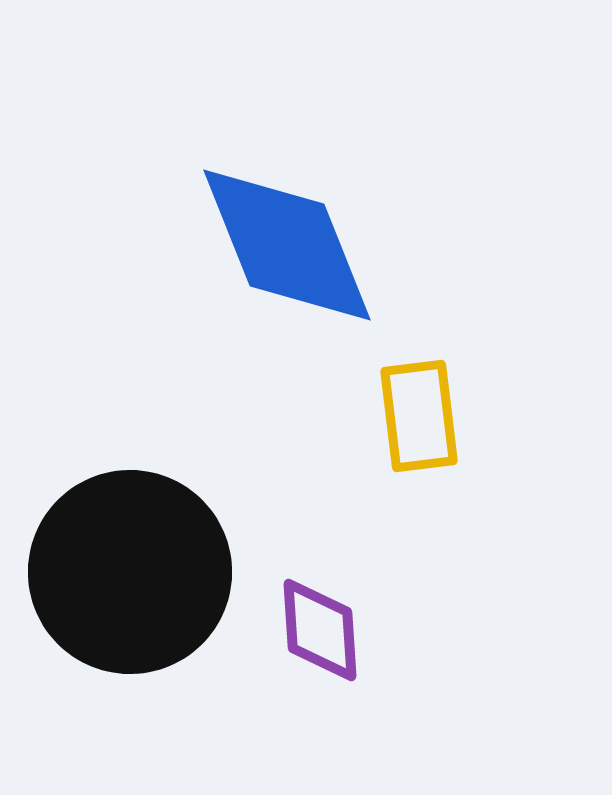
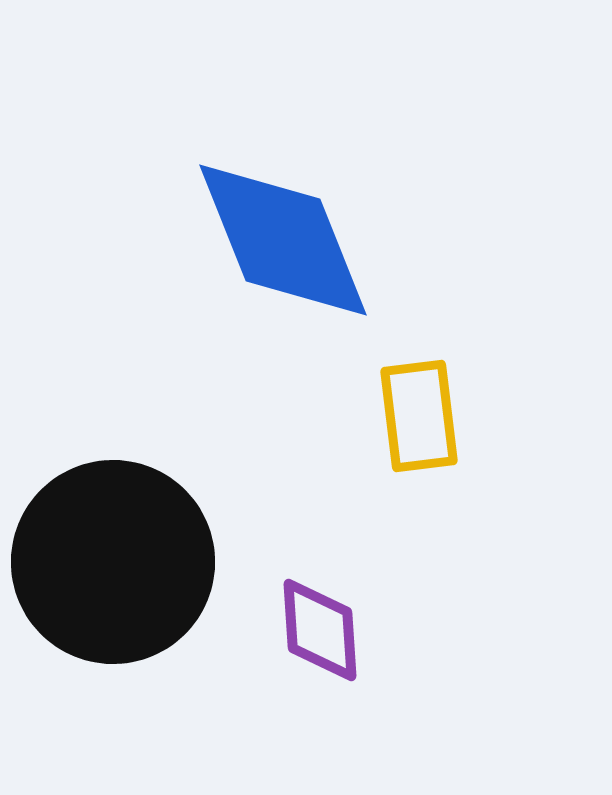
blue diamond: moved 4 px left, 5 px up
black circle: moved 17 px left, 10 px up
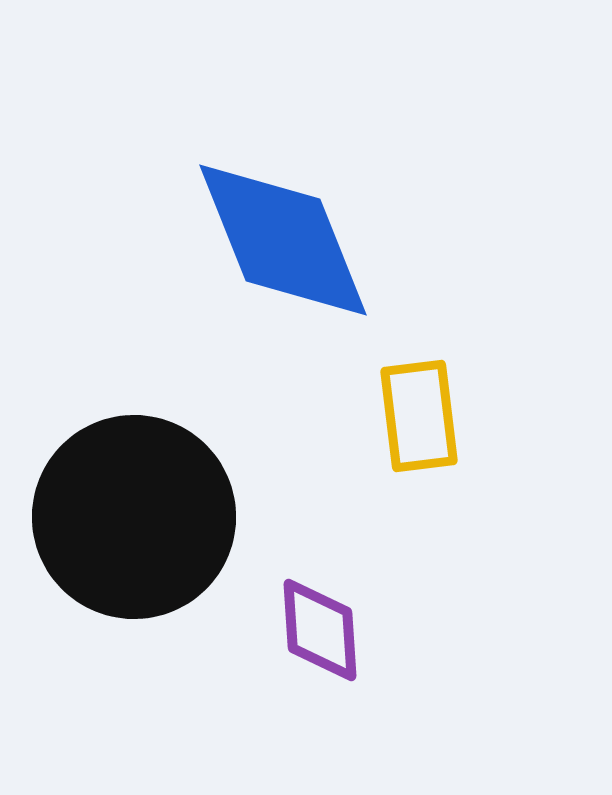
black circle: moved 21 px right, 45 px up
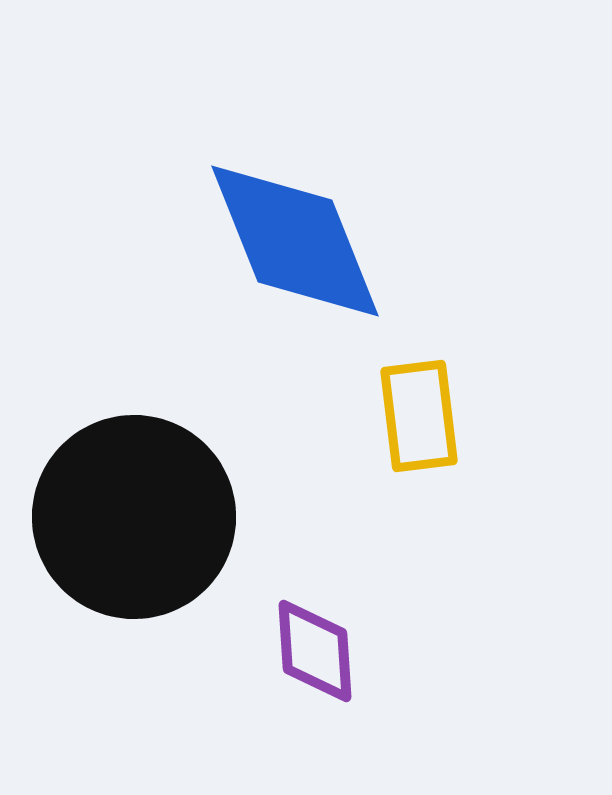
blue diamond: moved 12 px right, 1 px down
purple diamond: moved 5 px left, 21 px down
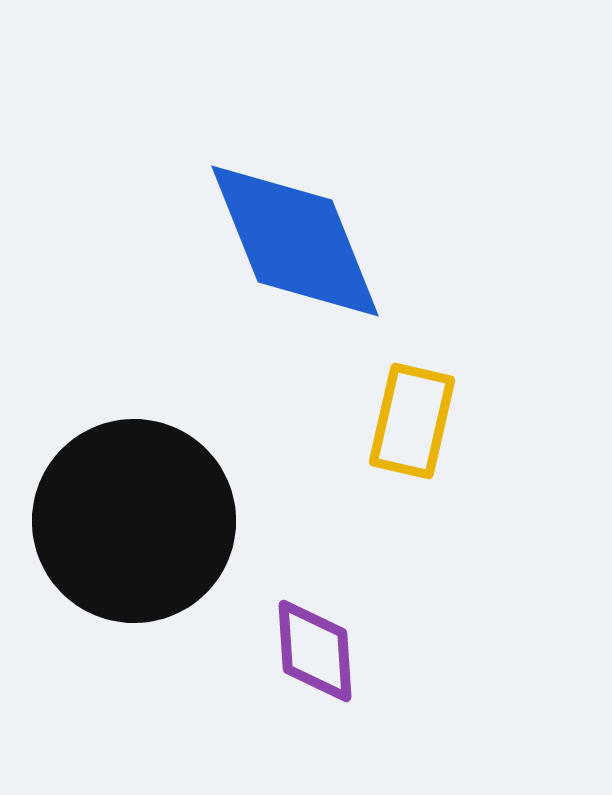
yellow rectangle: moved 7 px left, 5 px down; rotated 20 degrees clockwise
black circle: moved 4 px down
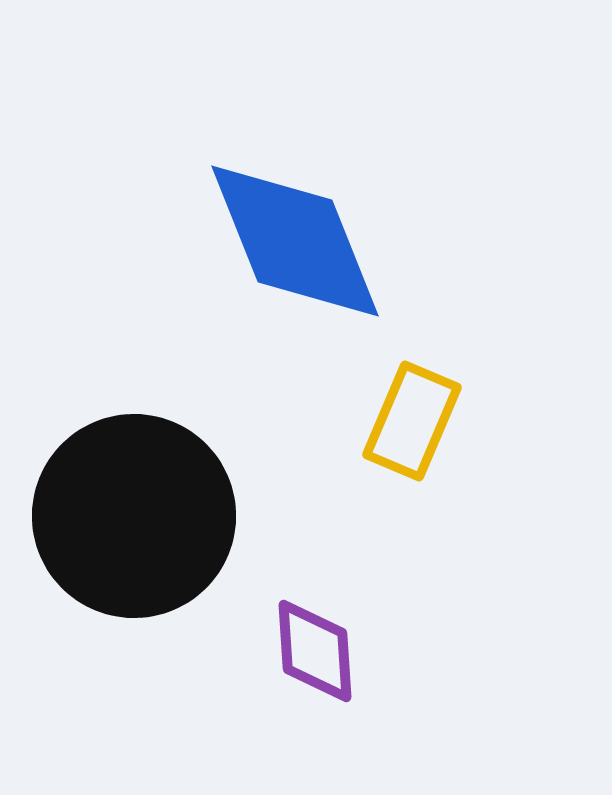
yellow rectangle: rotated 10 degrees clockwise
black circle: moved 5 px up
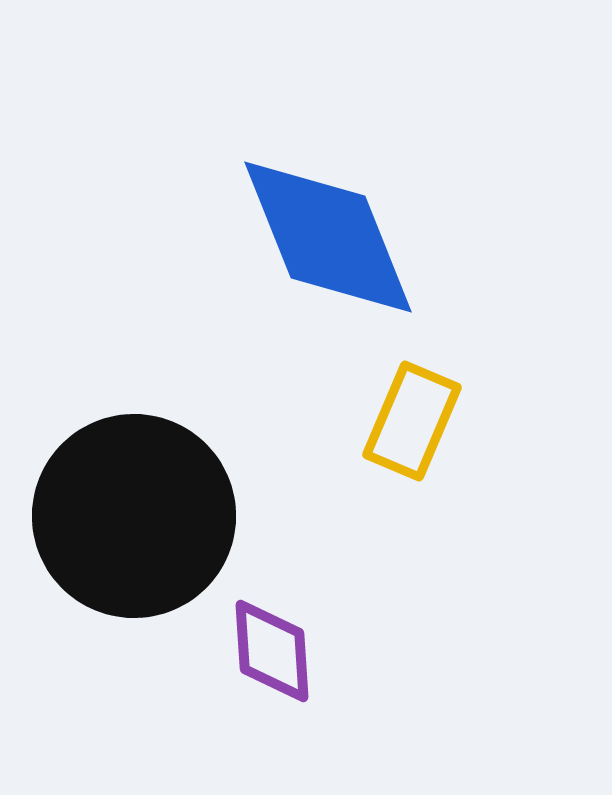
blue diamond: moved 33 px right, 4 px up
purple diamond: moved 43 px left
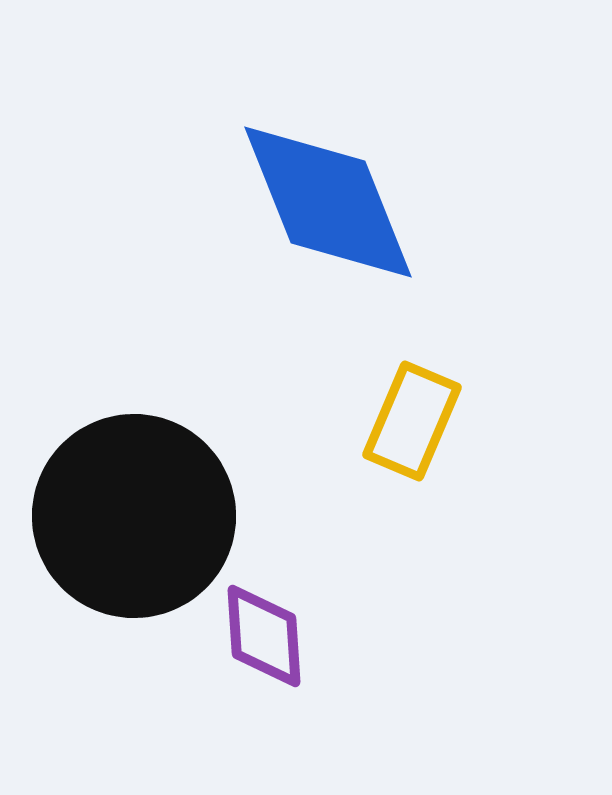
blue diamond: moved 35 px up
purple diamond: moved 8 px left, 15 px up
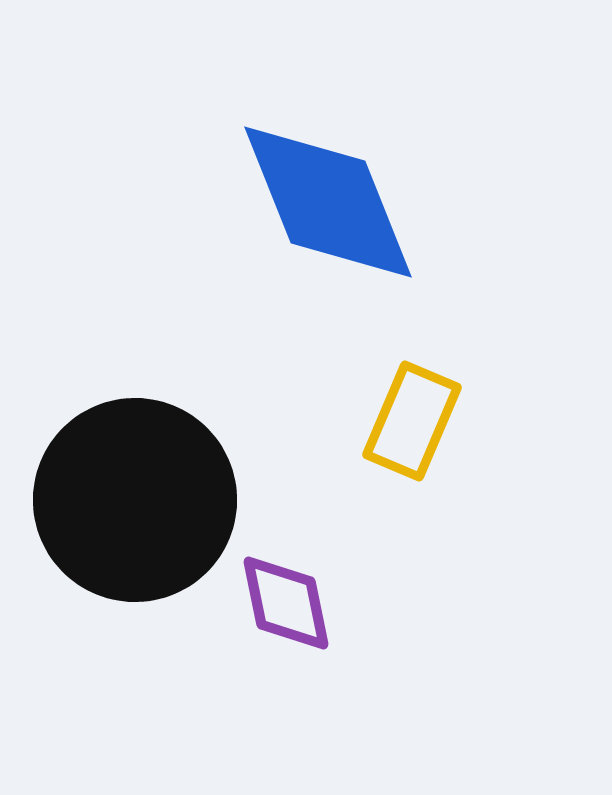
black circle: moved 1 px right, 16 px up
purple diamond: moved 22 px right, 33 px up; rotated 8 degrees counterclockwise
